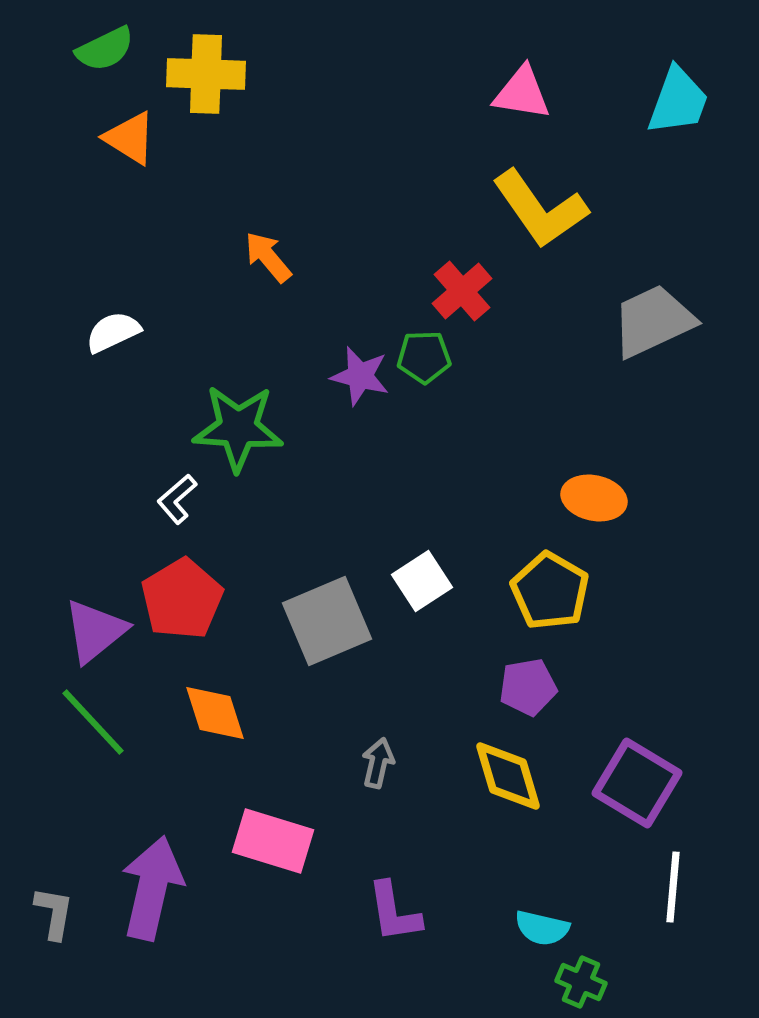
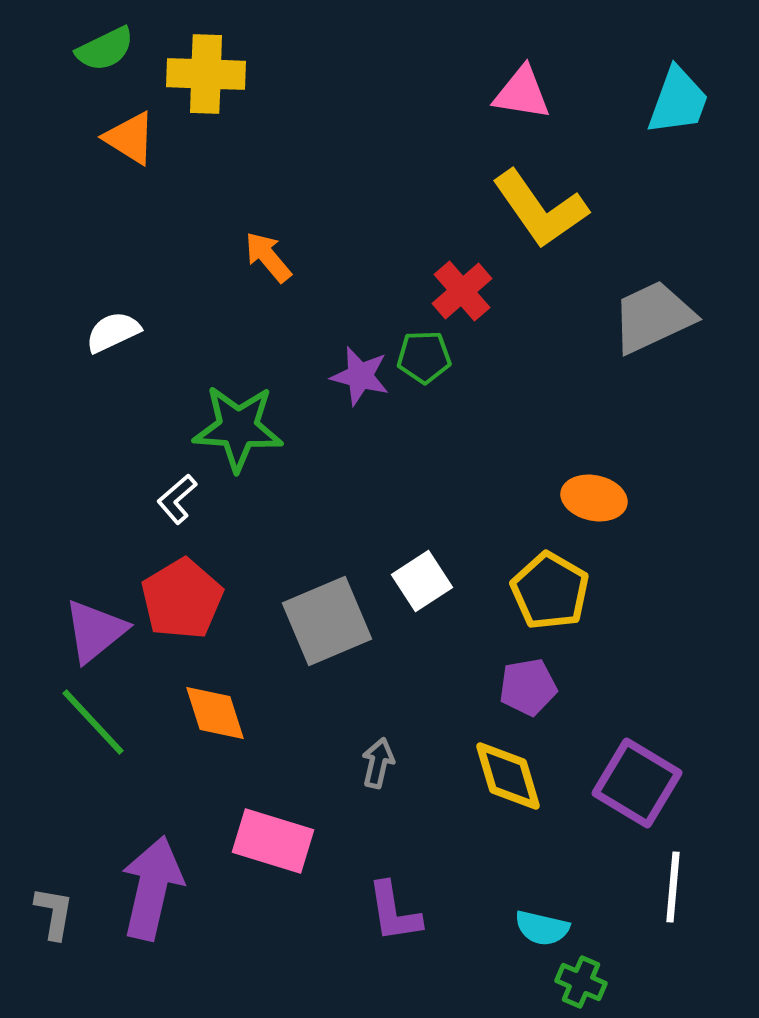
gray trapezoid: moved 4 px up
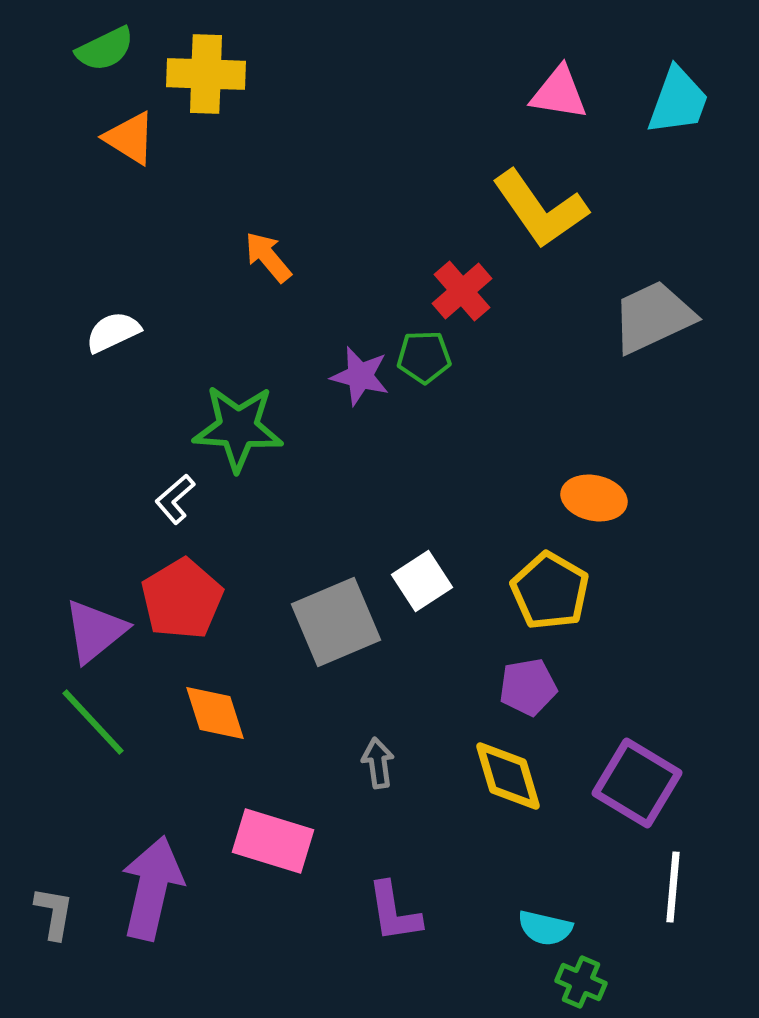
pink triangle: moved 37 px right
white L-shape: moved 2 px left
gray square: moved 9 px right, 1 px down
gray arrow: rotated 21 degrees counterclockwise
cyan semicircle: moved 3 px right
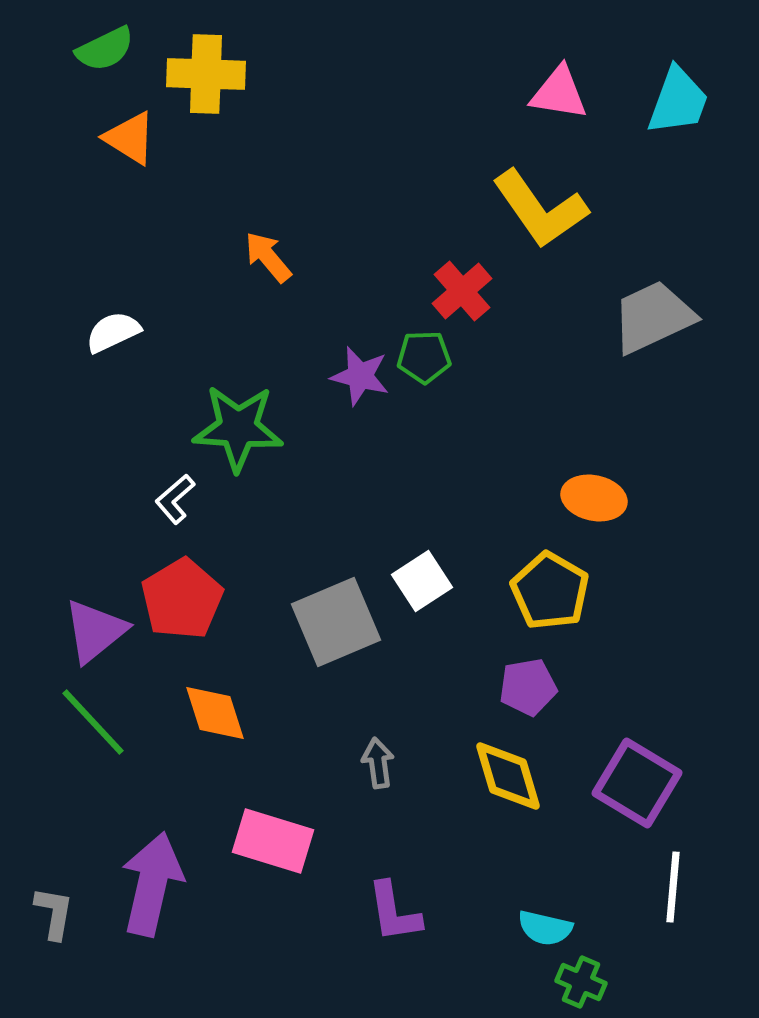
purple arrow: moved 4 px up
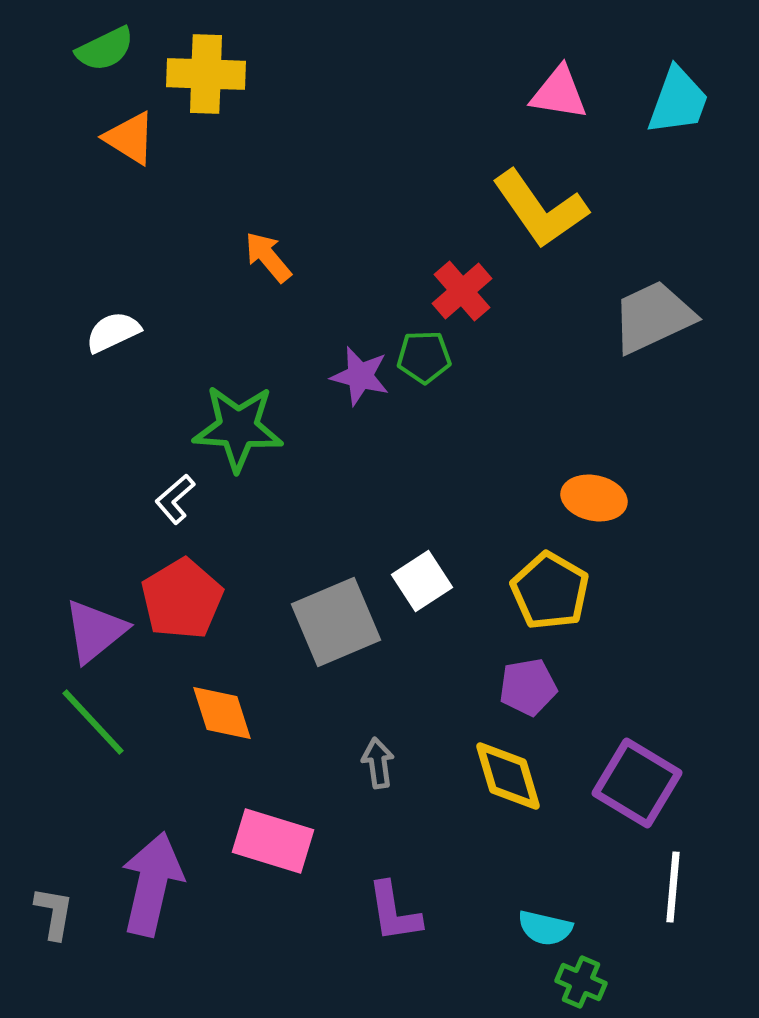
orange diamond: moved 7 px right
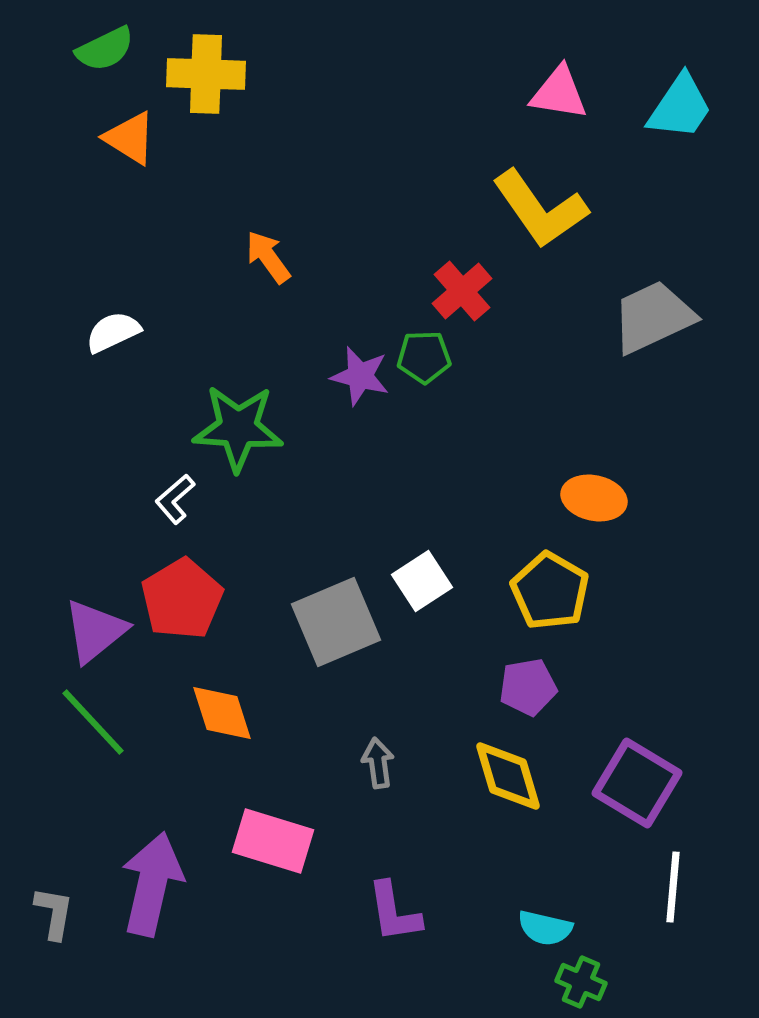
cyan trapezoid: moved 2 px right, 6 px down; rotated 14 degrees clockwise
orange arrow: rotated 4 degrees clockwise
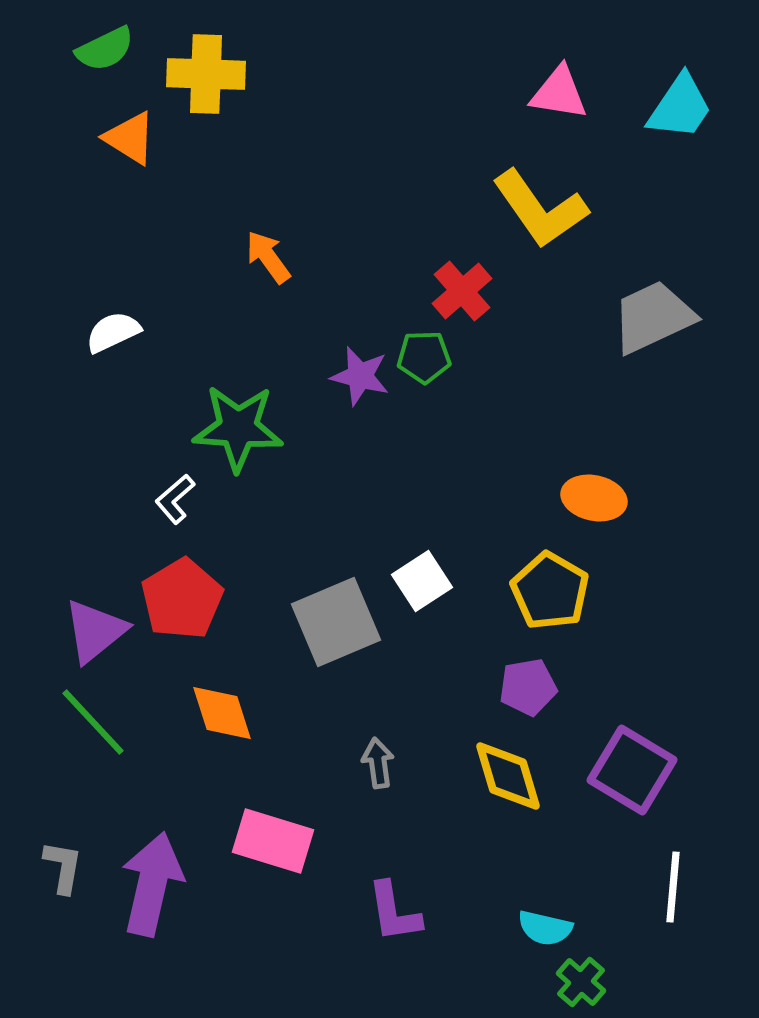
purple square: moved 5 px left, 13 px up
gray L-shape: moved 9 px right, 46 px up
green cross: rotated 18 degrees clockwise
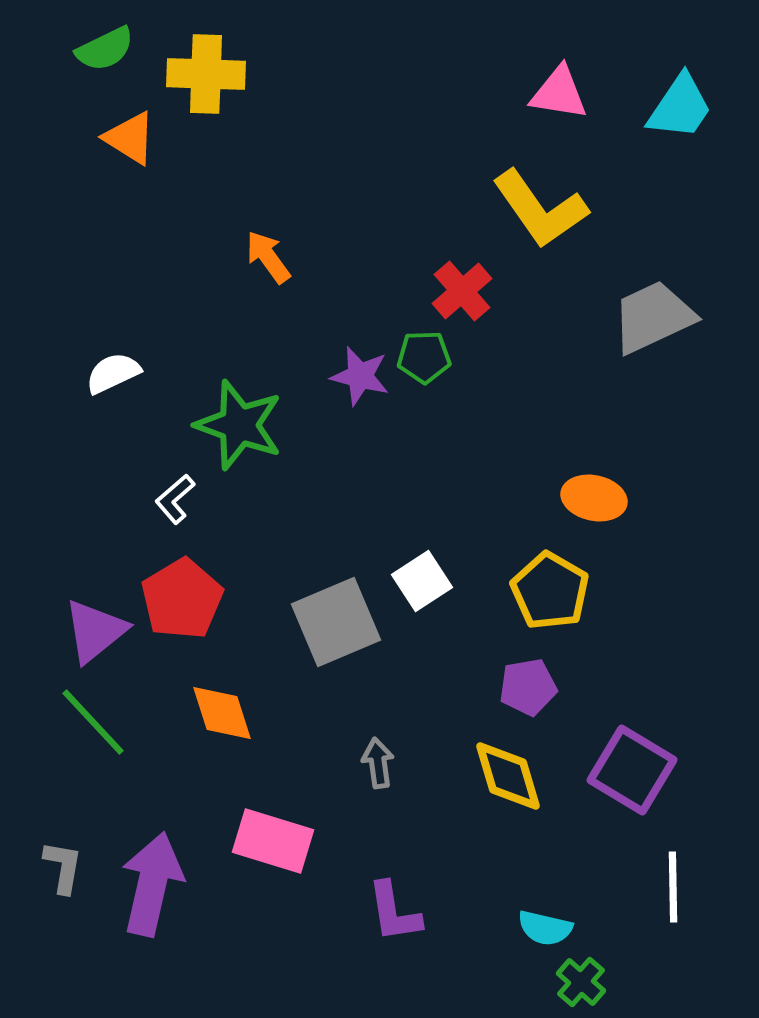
white semicircle: moved 41 px down
green star: moved 1 px right, 3 px up; rotated 16 degrees clockwise
white line: rotated 6 degrees counterclockwise
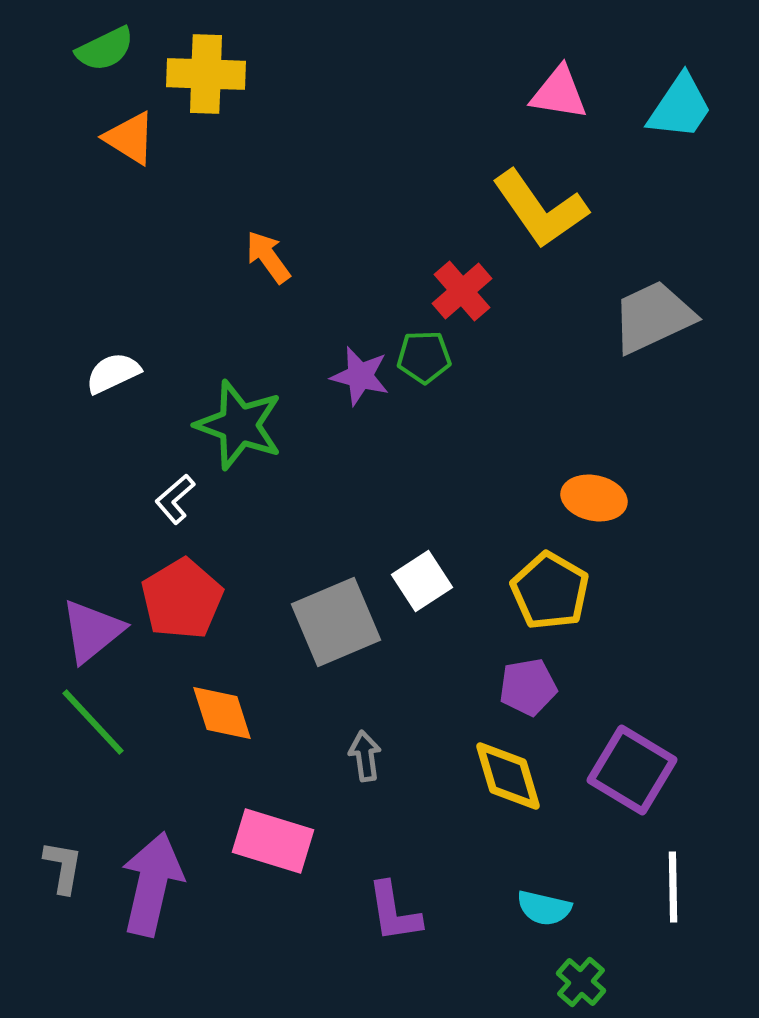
purple triangle: moved 3 px left
gray arrow: moved 13 px left, 7 px up
cyan semicircle: moved 1 px left, 20 px up
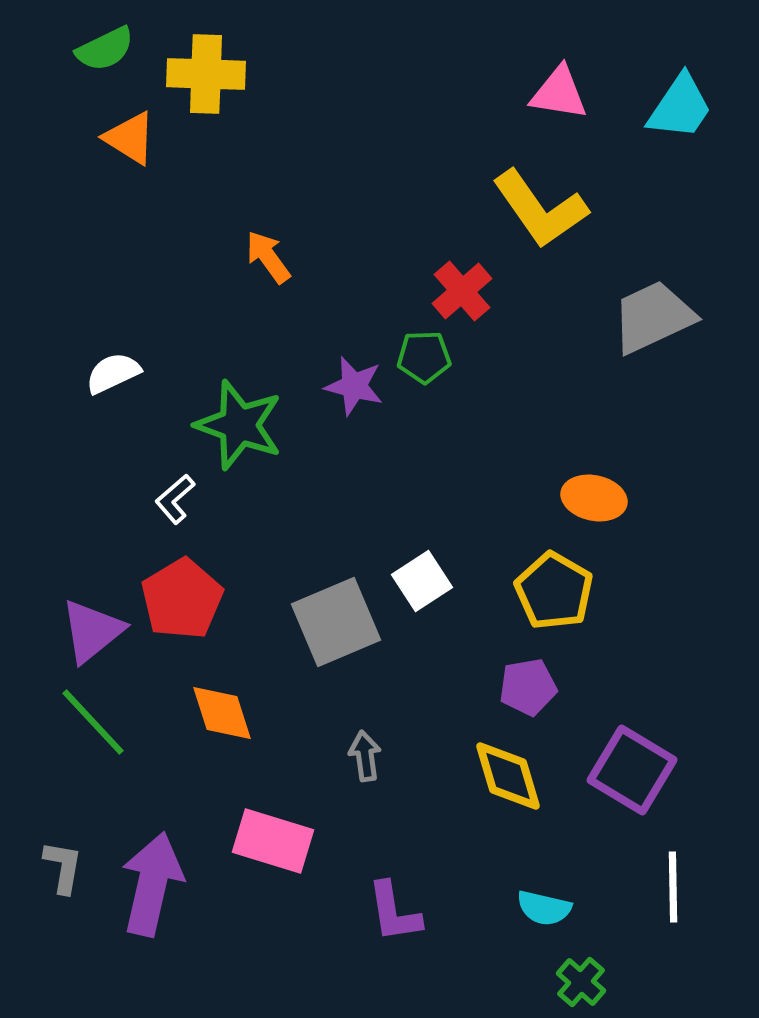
purple star: moved 6 px left, 10 px down
yellow pentagon: moved 4 px right
